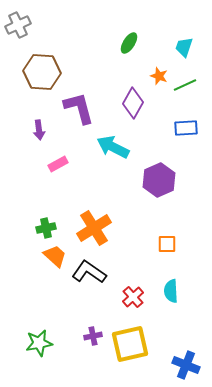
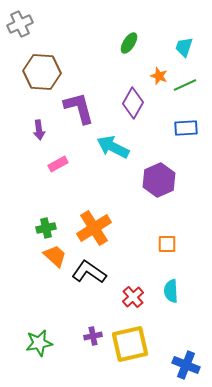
gray cross: moved 2 px right, 1 px up
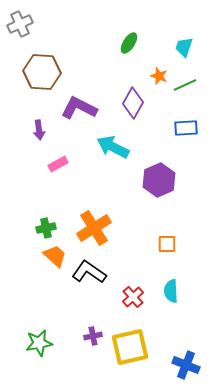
purple L-shape: rotated 48 degrees counterclockwise
yellow square: moved 3 px down
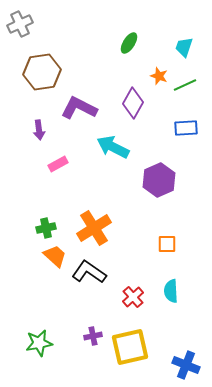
brown hexagon: rotated 12 degrees counterclockwise
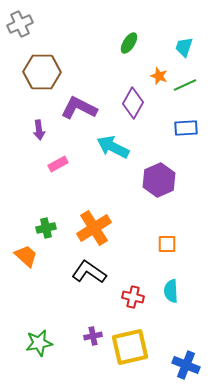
brown hexagon: rotated 9 degrees clockwise
orange trapezoid: moved 29 px left
red cross: rotated 35 degrees counterclockwise
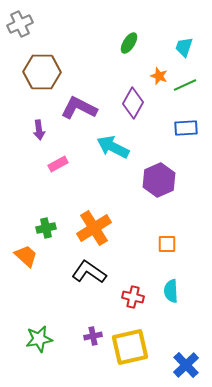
green star: moved 4 px up
blue cross: rotated 24 degrees clockwise
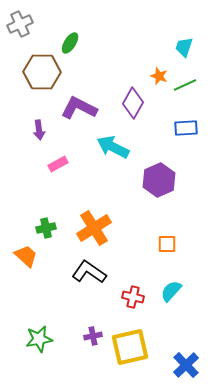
green ellipse: moved 59 px left
cyan semicircle: rotated 45 degrees clockwise
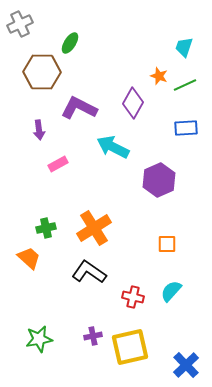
orange trapezoid: moved 3 px right, 2 px down
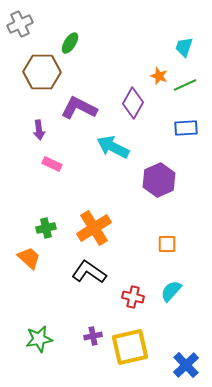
pink rectangle: moved 6 px left; rotated 54 degrees clockwise
